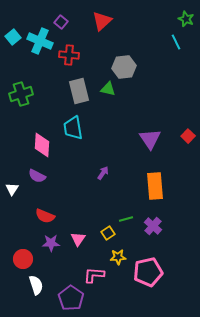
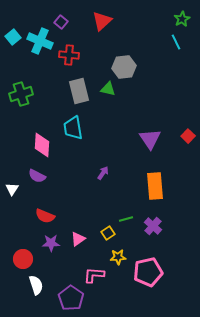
green star: moved 4 px left; rotated 21 degrees clockwise
pink triangle: rotated 21 degrees clockwise
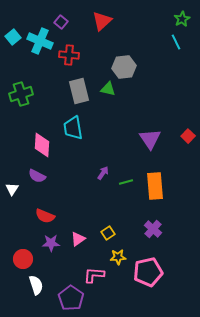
green line: moved 37 px up
purple cross: moved 3 px down
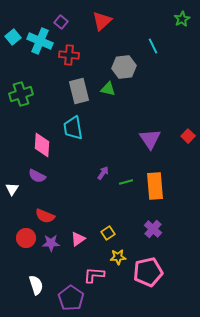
cyan line: moved 23 px left, 4 px down
red circle: moved 3 px right, 21 px up
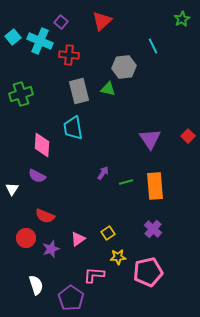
purple star: moved 6 px down; rotated 18 degrees counterclockwise
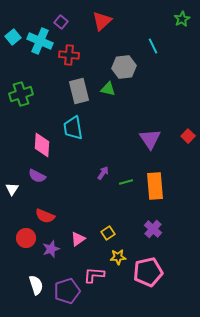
purple pentagon: moved 4 px left, 7 px up; rotated 20 degrees clockwise
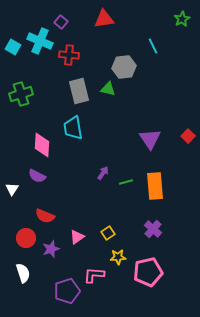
red triangle: moved 2 px right, 2 px up; rotated 35 degrees clockwise
cyan square: moved 10 px down; rotated 21 degrees counterclockwise
pink triangle: moved 1 px left, 2 px up
white semicircle: moved 13 px left, 12 px up
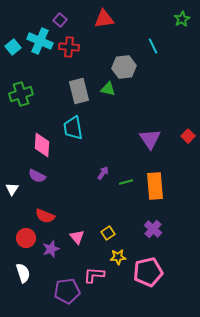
purple square: moved 1 px left, 2 px up
cyan square: rotated 21 degrees clockwise
red cross: moved 8 px up
pink triangle: rotated 35 degrees counterclockwise
purple pentagon: rotated 10 degrees clockwise
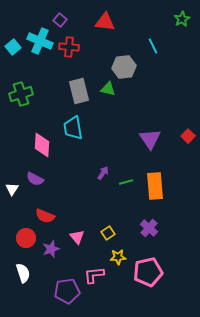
red triangle: moved 1 px right, 3 px down; rotated 15 degrees clockwise
purple semicircle: moved 2 px left, 3 px down
purple cross: moved 4 px left, 1 px up
pink L-shape: rotated 10 degrees counterclockwise
